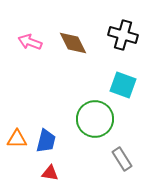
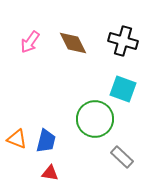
black cross: moved 6 px down
pink arrow: rotated 75 degrees counterclockwise
cyan square: moved 4 px down
orange triangle: rotated 20 degrees clockwise
gray rectangle: moved 2 px up; rotated 15 degrees counterclockwise
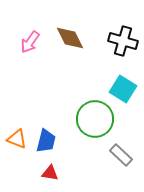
brown diamond: moved 3 px left, 5 px up
cyan square: rotated 12 degrees clockwise
gray rectangle: moved 1 px left, 2 px up
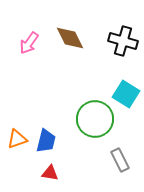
pink arrow: moved 1 px left, 1 px down
cyan square: moved 3 px right, 5 px down
orange triangle: rotated 40 degrees counterclockwise
gray rectangle: moved 1 px left, 5 px down; rotated 20 degrees clockwise
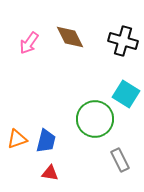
brown diamond: moved 1 px up
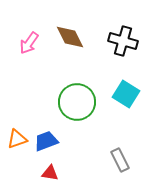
green circle: moved 18 px left, 17 px up
blue trapezoid: rotated 125 degrees counterclockwise
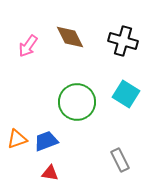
pink arrow: moved 1 px left, 3 px down
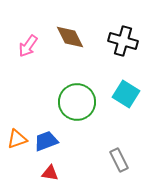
gray rectangle: moved 1 px left
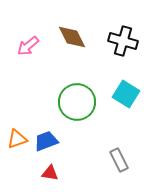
brown diamond: moved 2 px right
pink arrow: rotated 15 degrees clockwise
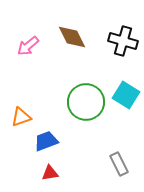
cyan square: moved 1 px down
green circle: moved 9 px right
orange triangle: moved 4 px right, 22 px up
gray rectangle: moved 4 px down
red triangle: rotated 18 degrees counterclockwise
